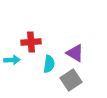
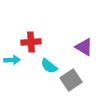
purple triangle: moved 9 px right, 6 px up
cyan semicircle: moved 2 px down; rotated 120 degrees clockwise
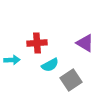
red cross: moved 6 px right, 1 px down
purple triangle: moved 1 px right, 4 px up
cyan semicircle: moved 1 px right, 1 px up; rotated 66 degrees counterclockwise
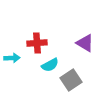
cyan arrow: moved 2 px up
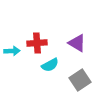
purple triangle: moved 8 px left
cyan arrow: moved 7 px up
gray square: moved 9 px right
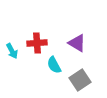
cyan arrow: rotated 63 degrees clockwise
cyan semicircle: moved 4 px right; rotated 90 degrees clockwise
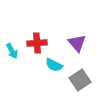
purple triangle: rotated 18 degrees clockwise
cyan semicircle: rotated 36 degrees counterclockwise
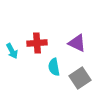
purple triangle: rotated 24 degrees counterclockwise
cyan semicircle: moved 2 px down; rotated 54 degrees clockwise
gray square: moved 2 px up
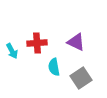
purple triangle: moved 1 px left, 1 px up
gray square: moved 1 px right
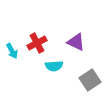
red cross: rotated 24 degrees counterclockwise
cyan semicircle: moved 1 px up; rotated 84 degrees counterclockwise
gray square: moved 9 px right, 2 px down
